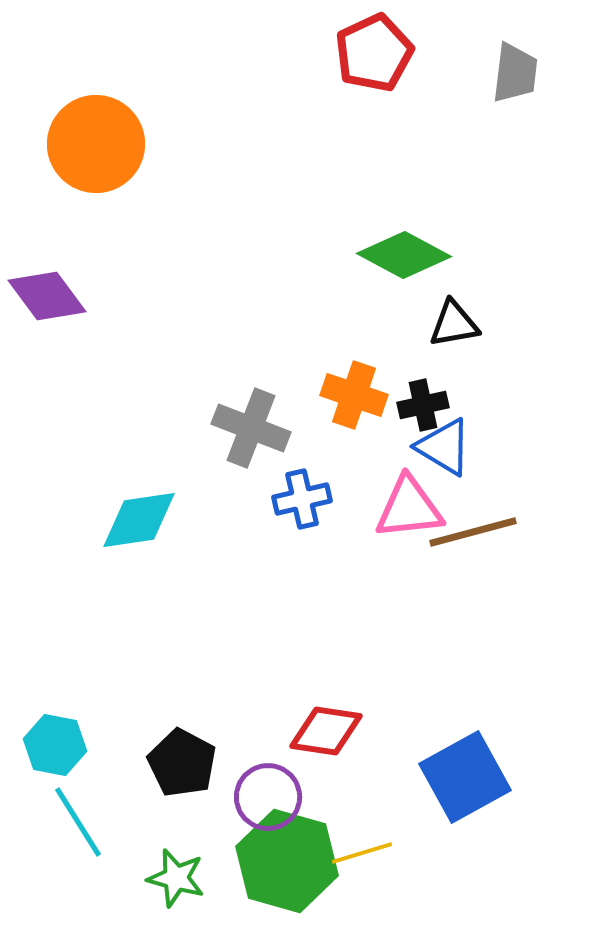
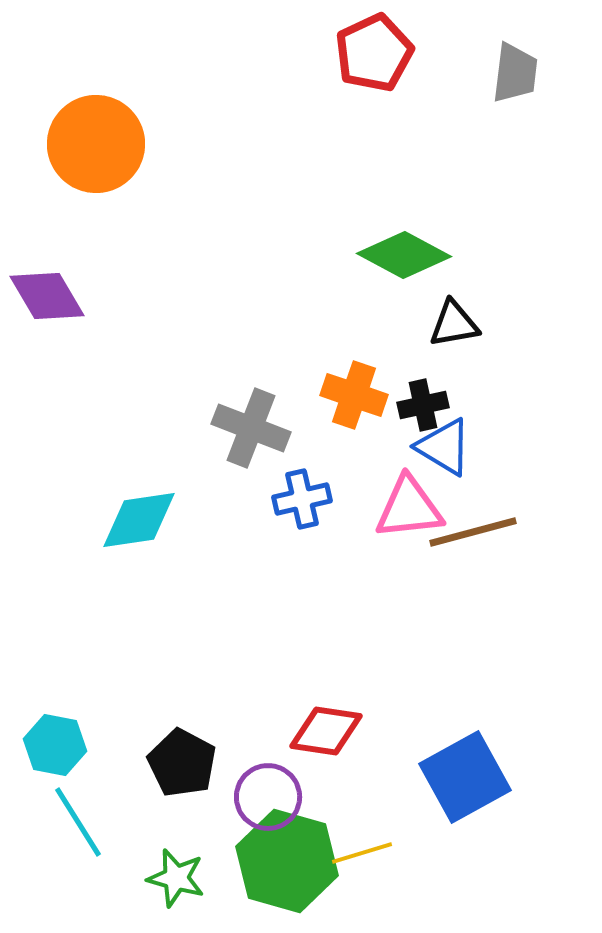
purple diamond: rotated 6 degrees clockwise
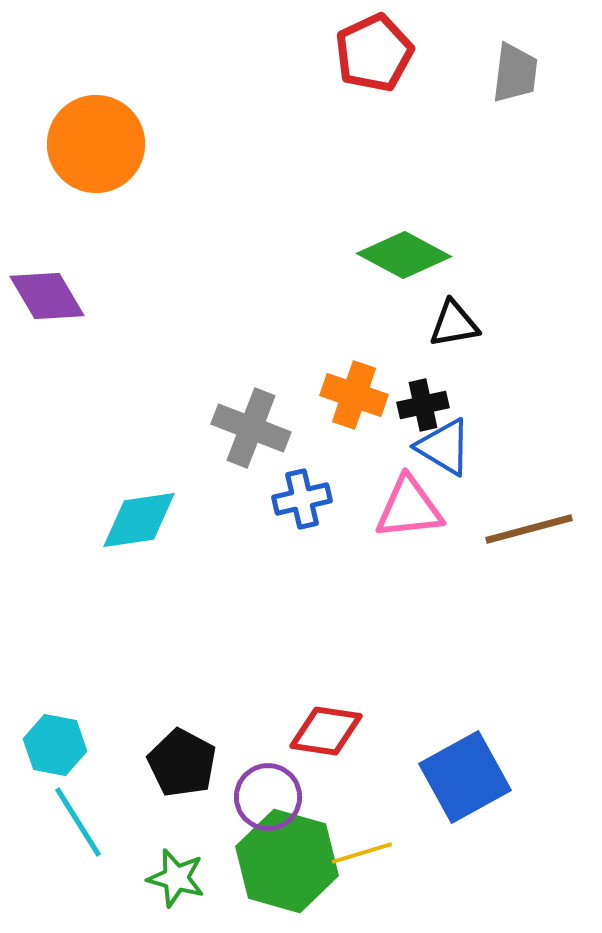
brown line: moved 56 px right, 3 px up
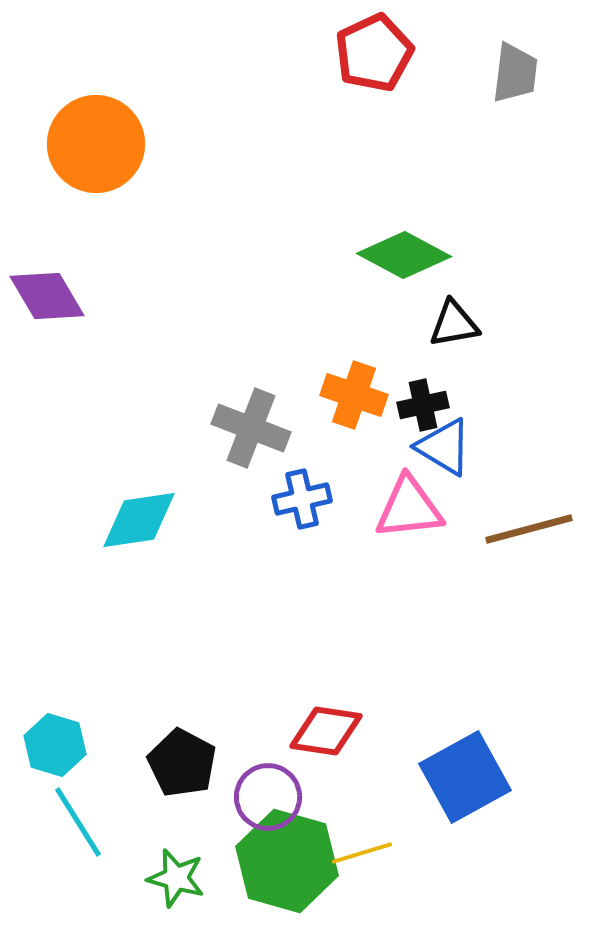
cyan hexagon: rotated 6 degrees clockwise
